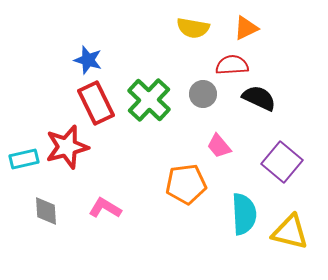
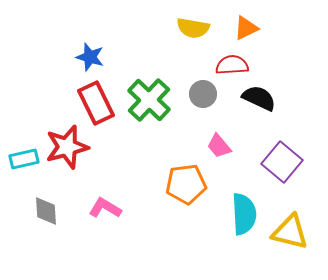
blue star: moved 2 px right, 3 px up
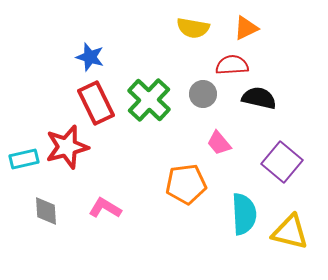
black semicircle: rotated 12 degrees counterclockwise
pink trapezoid: moved 3 px up
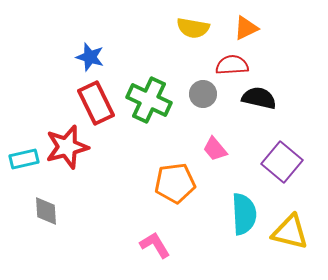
green cross: rotated 18 degrees counterclockwise
pink trapezoid: moved 4 px left, 6 px down
orange pentagon: moved 11 px left, 1 px up
pink L-shape: moved 50 px right, 37 px down; rotated 28 degrees clockwise
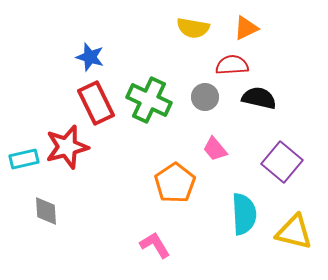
gray circle: moved 2 px right, 3 px down
orange pentagon: rotated 27 degrees counterclockwise
yellow triangle: moved 4 px right
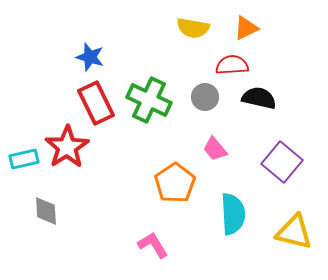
red star: rotated 18 degrees counterclockwise
cyan semicircle: moved 11 px left
pink L-shape: moved 2 px left
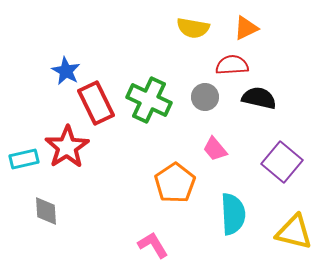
blue star: moved 24 px left, 14 px down; rotated 12 degrees clockwise
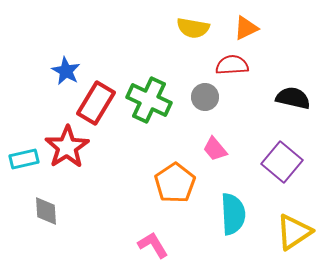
black semicircle: moved 34 px right
red rectangle: rotated 57 degrees clockwise
yellow triangle: rotated 48 degrees counterclockwise
